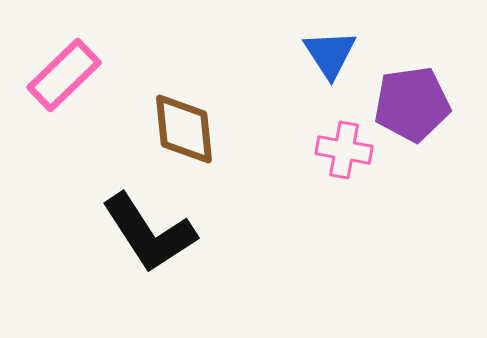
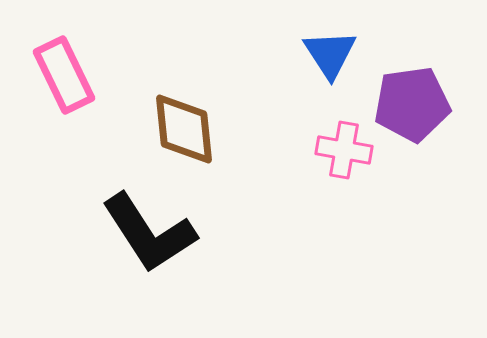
pink rectangle: rotated 72 degrees counterclockwise
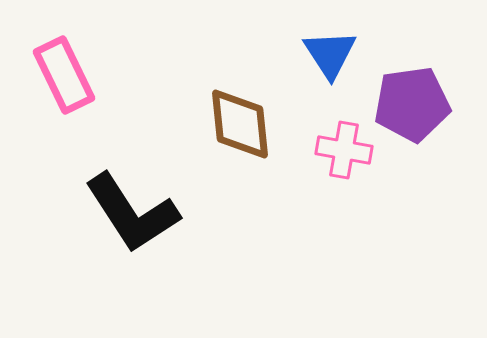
brown diamond: moved 56 px right, 5 px up
black L-shape: moved 17 px left, 20 px up
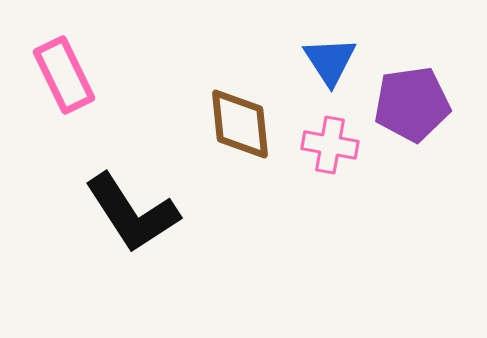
blue triangle: moved 7 px down
pink cross: moved 14 px left, 5 px up
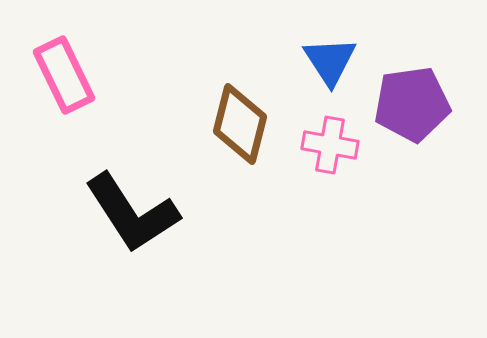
brown diamond: rotated 20 degrees clockwise
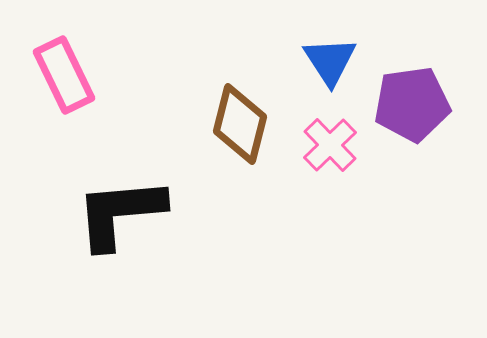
pink cross: rotated 36 degrees clockwise
black L-shape: moved 12 px left; rotated 118 degrees clockwise
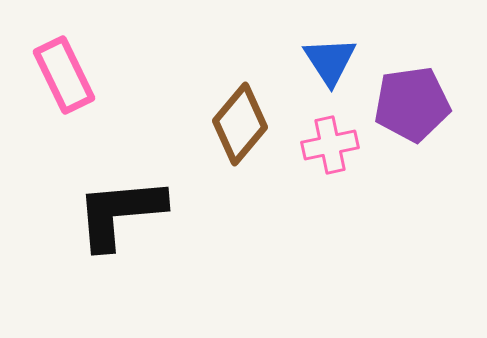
brown diamond: rotated 26 degrees clockwise
pink cross: rotated 32 degrees clockwise
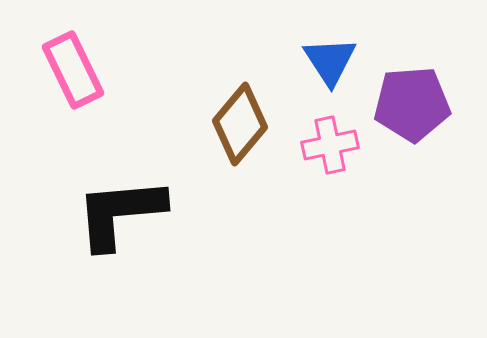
pink rectangle: moved 9 px right, 5 px up
purple pentagon: rotated 4 degrees clockwise
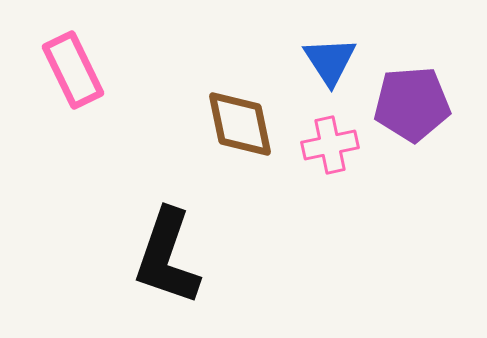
brown diamond: rotated 52 degrees counterclockwise
black L-shape: moved 47 px right, 44 px down; rotated 66 degrees counterclockwise
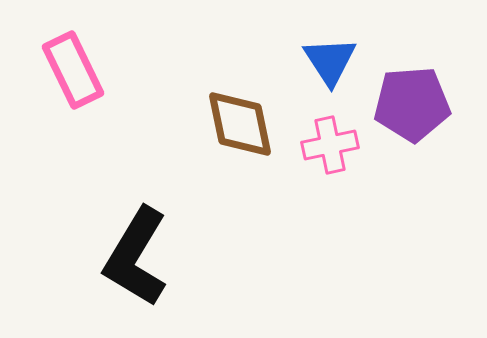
black L-shape: moved 31 px left; rotated 12 degrees clockwise
